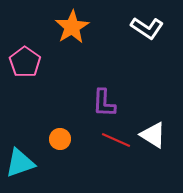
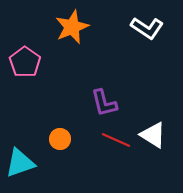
orange star: rotated 8 degrees clockwise
purple L-shape: rotated 16 degrees counterclockwise
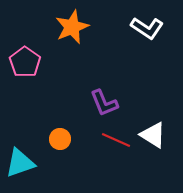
purple L-shape: rotated 8 degrees counterclockwise
